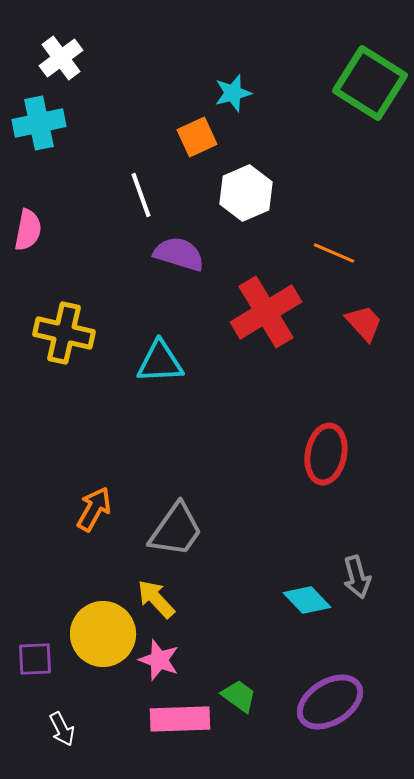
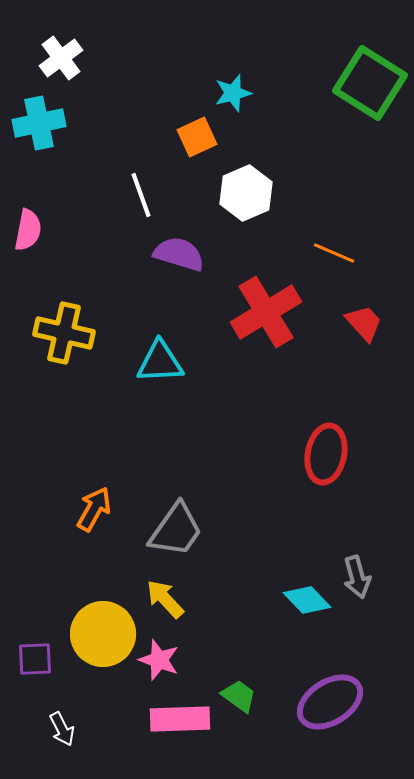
yellow arrow: moved 9 px right
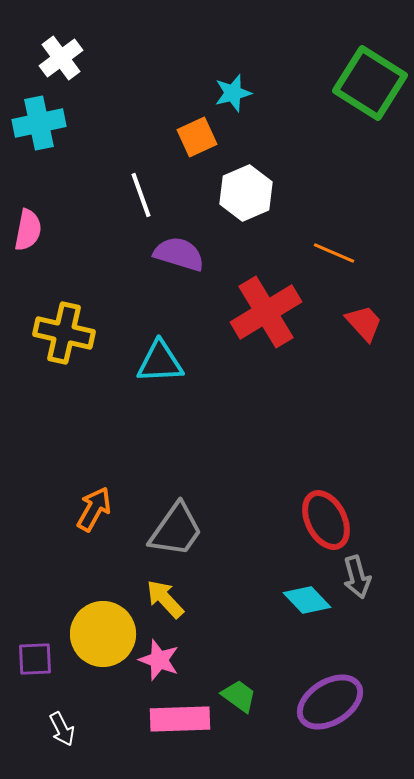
red ellipse: moved 66 px down; rotated 38 degrees counterclockwise
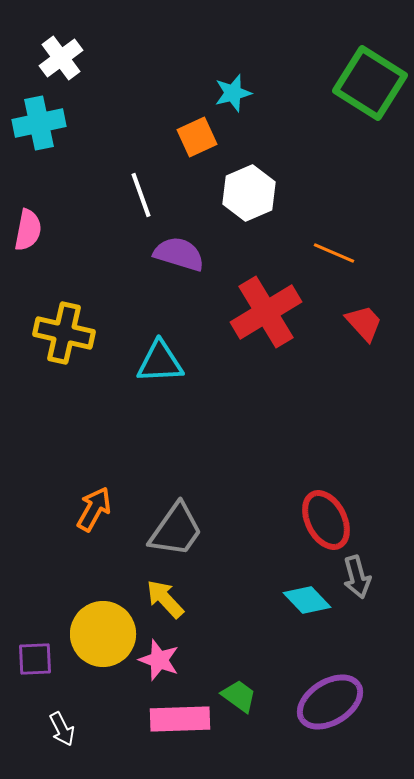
white hexagon: moved 3 px right
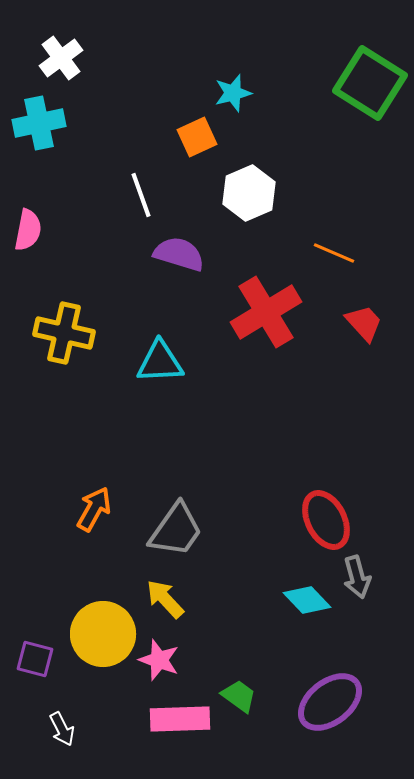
purple square: rotated 18 degrees clockwise
purple ellipse: rotated 6 degrees counterclockwise
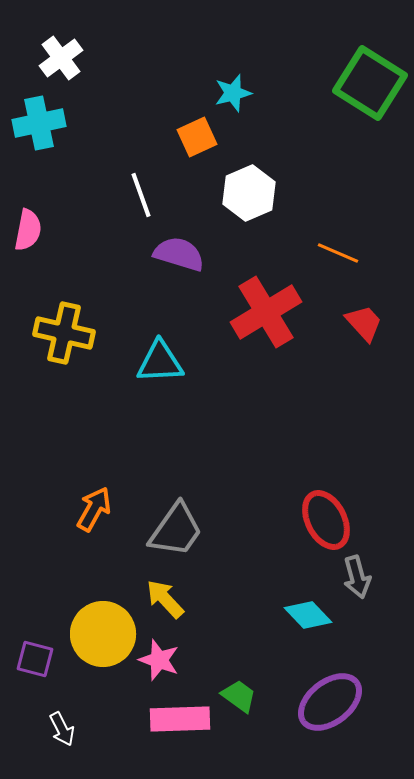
orange line: moved 4 px right
cyan diamond: moved 1 px right, 15 px down
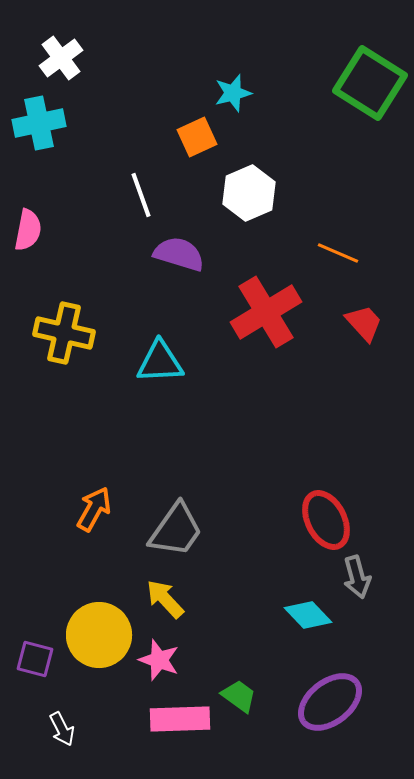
yellow circle: moved 4 px left, 1 px down
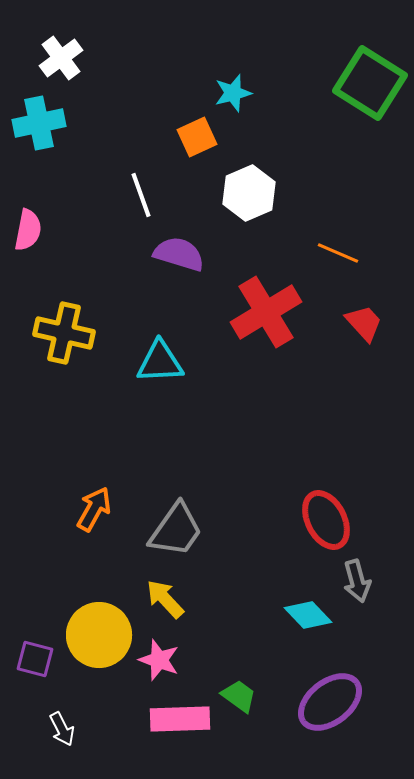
gray arrow: moved 4 px down
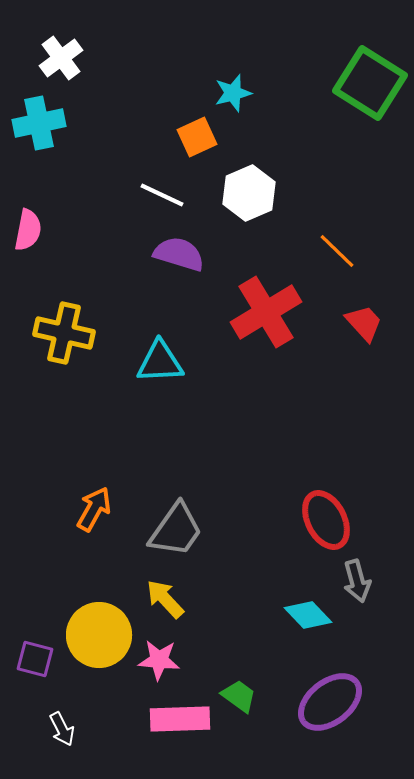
white line: moved 21 px right; rotated 45 degrees counterclockwise
orange line: moved 1 px left, 2 px up; rotated 21 degrees clockwise
pink star: rotated 15 degrees counterclockwise
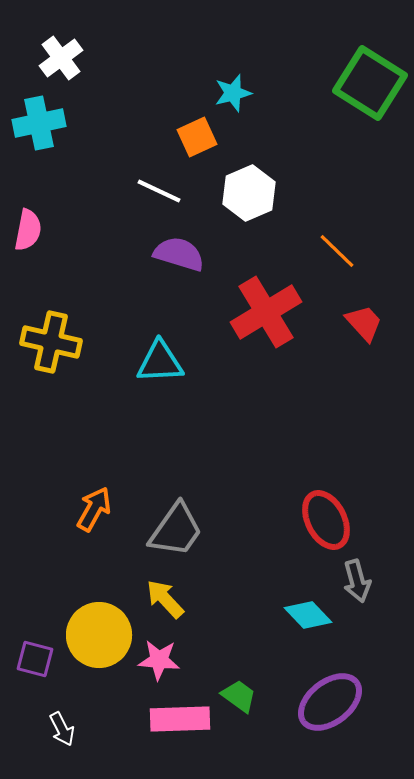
white line: moved 3 px left, 4 px up
yellow cross: moved 13 px left, 9 px down
